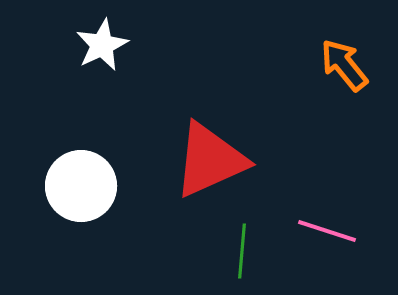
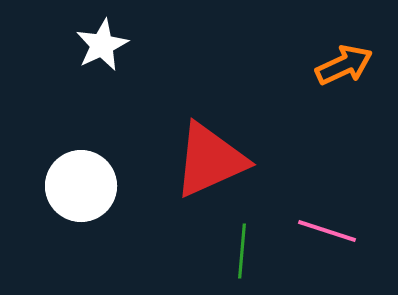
orange arrow: rotated 104 degrees clockwise
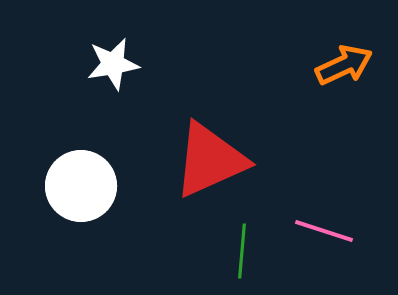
white star: moved 11 px right, 19 px down; rotated 16 degrees clockwise
pink line: moved 3 px left
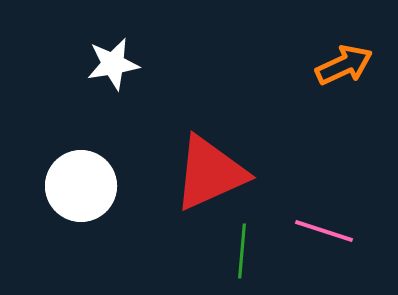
red triangle: moved 13 px down
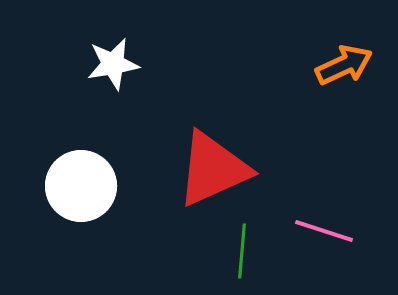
red triangle: moved 3 px right, 4 px up
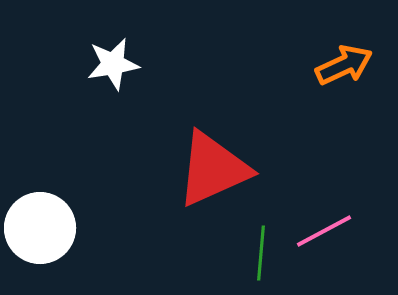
white circle: moved 41 px left, 42 px down
pink line: rotated 46 degrees counterclockwise
green line: moved 19 px right, 2 px down
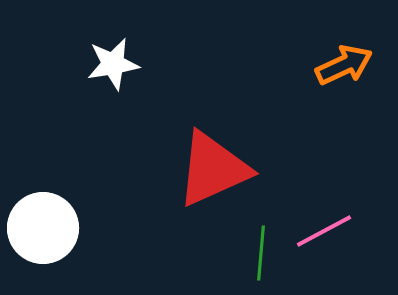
white circle: moved 3 px right
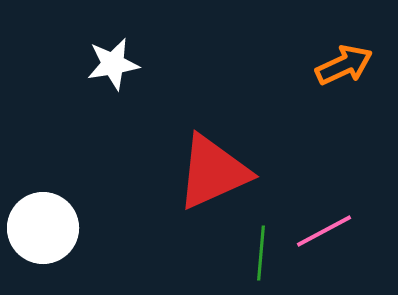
red triangle: moved 3 px down
